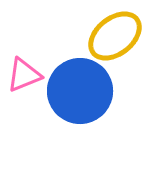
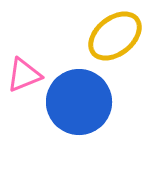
blue circle: moved 1 px left, 11 px down
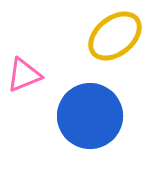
blue circle: moved 11 px right, 14 px down
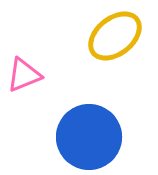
blue circle: moved 1 px left, 21 px down
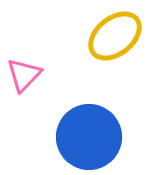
pink triangle: rotated 24 degrees counterclockwise
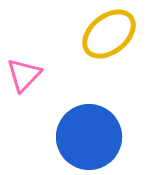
yellow ellipse: moved 6 px left, 2 px up
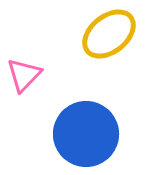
blue circle: moved 3 px left, 3 px up
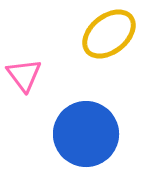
pink triangle: rotated 21 degrees counterclockwise
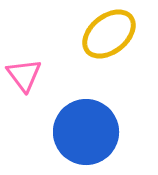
blue circle: moved 2 px up
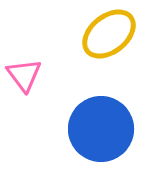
blue circle: moved 15 px right, 3 px up
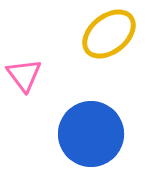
blue circle: moved 10 px left, 5 px down
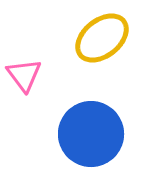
yellow ellipse: moved 7 px left, 4 px down
